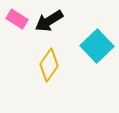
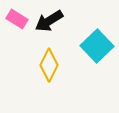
yellow diamond: rotated 8 degrees counterclockwise
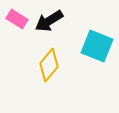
cyan square: rotated 24 degrees counterclockwise
yellow diamond: rotated 12 degrees clockwise
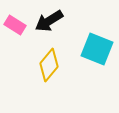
pink rectangle: moved 2 px left, 6 px down
cyan square: moved 3 px down
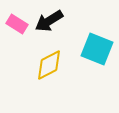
pink rectangle: moved 2 px right, 1 px up
yellow diamond: rotated 24 degrees clockwise
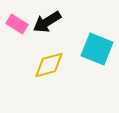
black arrow: moved 2 px left, 1 px down
yellow diamond: rotated 12 degrees clockwise
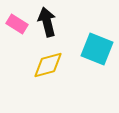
black arrow: rotated 108 degrees clockwise
yellow diamond: moved 1 px left
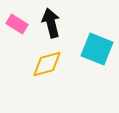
black arrow: moved 4 px right, 1 px down
yellow diamond: moved 1 px left, 1 px up
